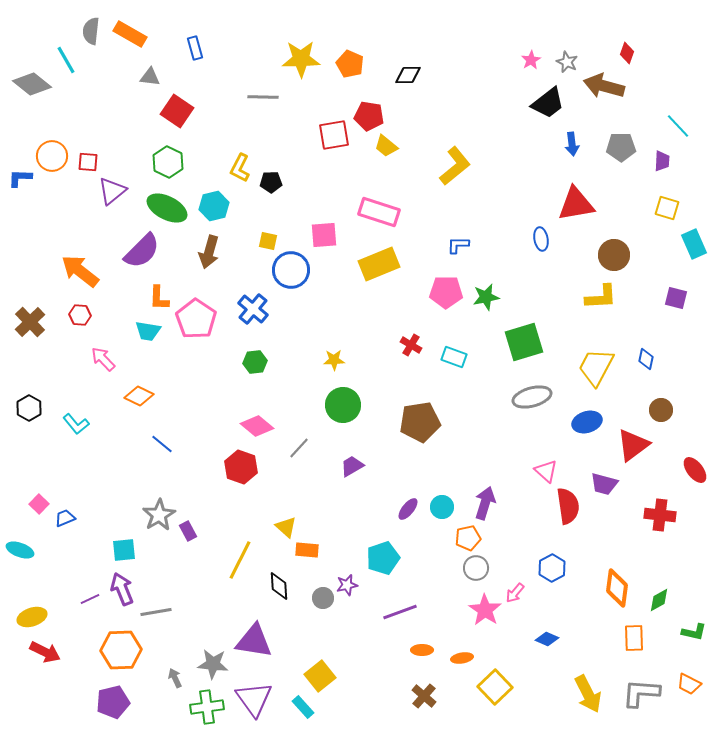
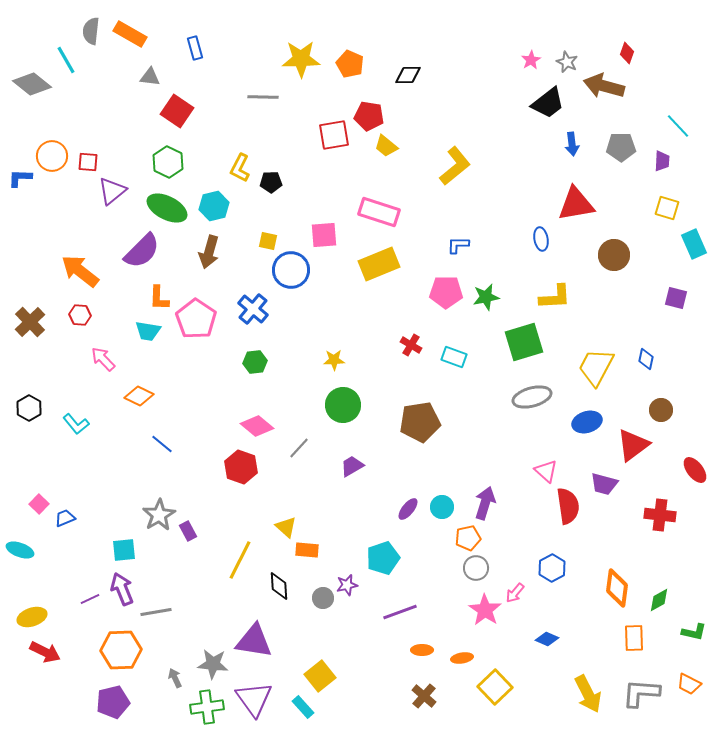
yellow L-shape at (601, 297): moved 46 px left
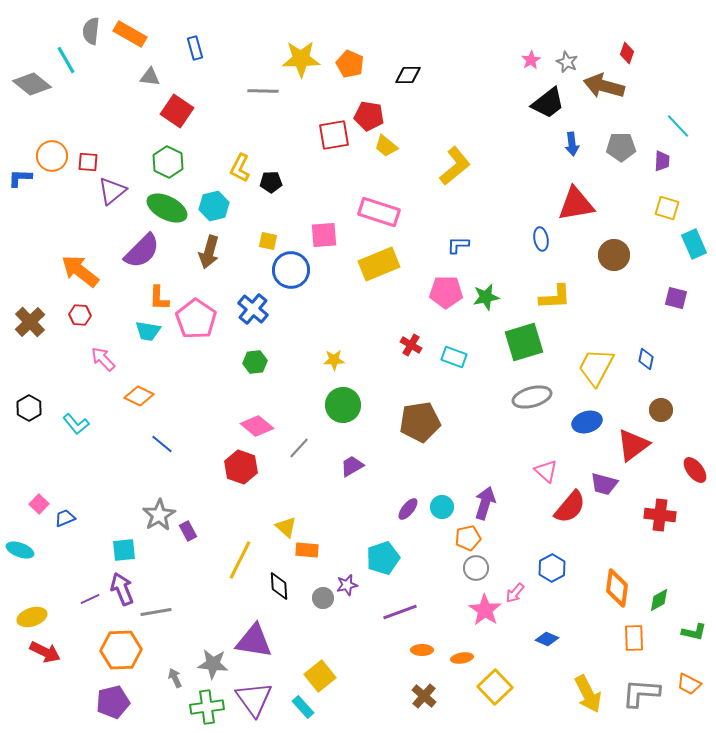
gray line at (263, 97): moved 6 px up
red semicircle at (568, 506): moved 2 px right, 1 px down; rotated 48 degrees clockwise
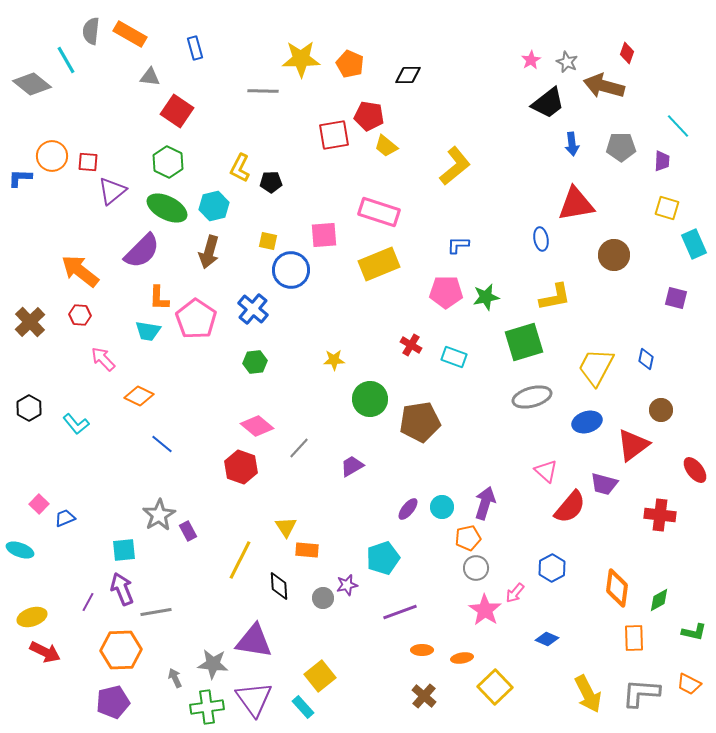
yellow L-shape at (555, 297): rotated 8 degrees counterclockwise
green circle at (343, 405): moved 27 px right, 6 px up
yellow triangle at (286, 527): rotated 15 degrees clockwise
purple line at (90, 599): moved 2 px left, 3 px down; rotated 36 degrees counterclockwise
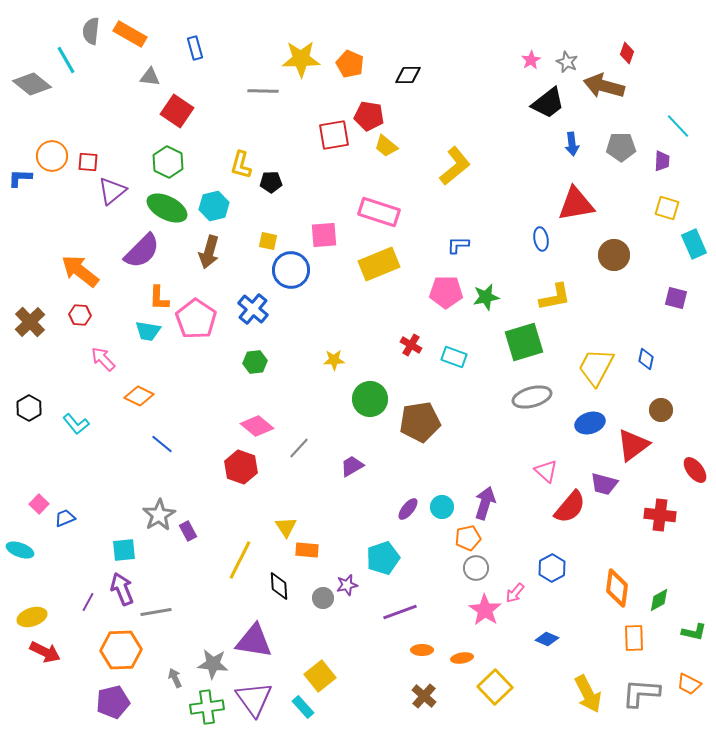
yellow L-shape at (240, 168): moved 1 px right, 3 px up; rotated 12 degrees counterclockwise
blue ellipse at (587, 422): moved 3 px right, 1 px down
